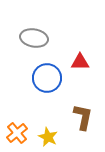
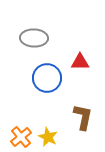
gray ellipse: rotated 8 degrees counterclockwise
orange cross: moved 4 px right, 4 px down
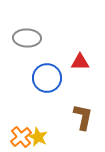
gray ellipse: moved 7 px left
yellow star: moved 10 px left
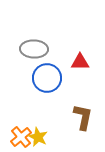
gray ellipse: moved 7 px right, 11 px down
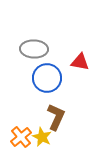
red triangle: rotated 12 degrees clockwise
brown L-shape: moved 27 px left; rotated 12 degrees clockwise
yellow star: moved 4 px right
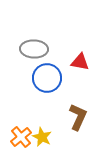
brown L-shape: moved 22 px right
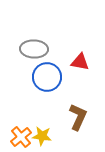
blue circle: moved 1 px up
yellow star: moved 1 px up; rotated 18 degrees counterclockwise
